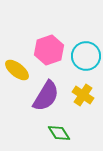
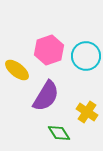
yellow cross: moved 4 px right, 17 px down
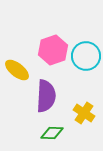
pink hexagon: moved 4 px right
purple semicircle: rotated 28 degrees counterclockwise
yellow cross: moved 3 px left, 1 px down
green diamond: moved 7 px left; rotated 55 degrees counterclockwise
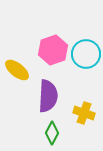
cyan circle: moved 2 px up
purple semicircle: moved 2 px right
yellow cross: rotated 15 degrees counterclockwise
green diamond: rotated 65 degrees counterclockwise
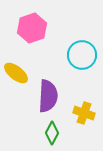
pink hexagon: moved 21 px left, 22 px up
cyan circle: moved 4 px left, 1 px down
yellow ellipse: moved 1 px left, 3 px down
